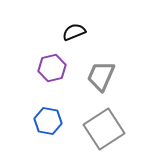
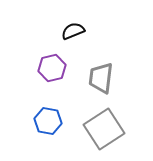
black semicircle: moved 1 px left, 1 px up
gray trapezoid: moved 2 px down; rotated 16 degrees counterclockwise
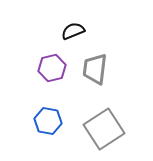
gray trapezoid: moved 6 px left, 9 px up
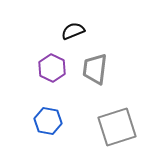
purple hexagon: rotated 20 degrees counterclockwise
gray square: moved 13 px right, 2 px up; rotated 15 degrees clockwise
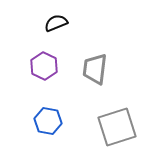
black semicircle: moved 17 px left, 8 px up
purple hexagon: moved 8 px left, 2 px up
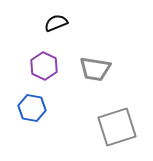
gray trapezoid: rotated 88 degrees counterclockwise
blue hexagon: moved 16 px left, 13 px up
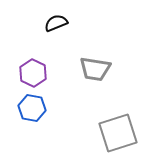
purple hexagon: moved 11 px left, 7 px down
gray square: moved 1 px right, 6 px down
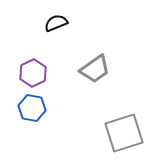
gray trapezoid: rotated 44 degrees counterclockwise
purple hexagon: rotated 8 degrees clockwise
gray square: moved 6 px right
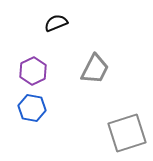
gray trapezoid: rotated 28 degrees counterclockwise
purple hexagon: moved 2 px up
gray square: moved 3 px right
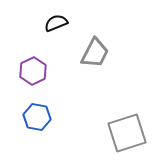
gray trapezoid: moved 16 px up
blue hexagon: moved 5 px right, 9 px down
